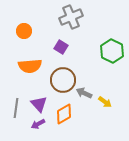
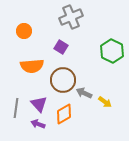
orange semicircle: moved 2 px right
purple arrow: rotated 48 degrees clockwise
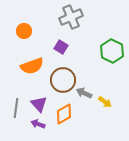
orange semicircle: rotated 15 degrees counterclockwise
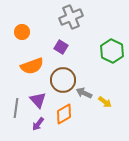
orange circle: moved 2 px left, 1 px down
purple triangle: moved 1 px left, 4 px up
purple arrow: rotated 72 degrees counterclockwise
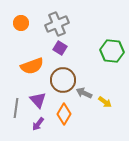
gray cross: moved 14 px left, 7 px down
orange circle: moved 1 px left, 9 px up
purple square: moved 1 px left, 1 px down
green hexagon: rotated 20 degrees counterclockwise
orange diamond: rotated 30 degrees counterclockwise
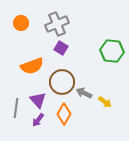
purple square: moved 1 px right
brown circle: moved 1 px left, 2 px down
purple arrow: moved 4 px up
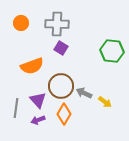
gray cross: rotated 25 degrees clockwise
brown circle: moved 1 px left, 4 px down
purple arrow: rotated 32 degrees clockwise
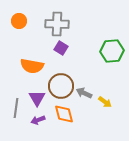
orange circle: moved 2 px left, 2 px up
green hexagon: rotated 10 degrees counterclockwise
orange semicircle: rotated 30 degrees clockwise
purple triangle: moved 1 px left, 2 px up; rotated 12 degrees clockwise
orange diamond: rotated 45 degrees counterclockwise
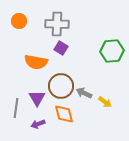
orange semicircle: moved 4 px right, 4 px up
purple arrow: moved 4 px down
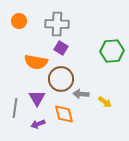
brown circle: moved 7 px up
gray arrow: moved 3 px left, 1 px down; rotated 21 degrees counterclockwise
gray line: moved 1 px left
